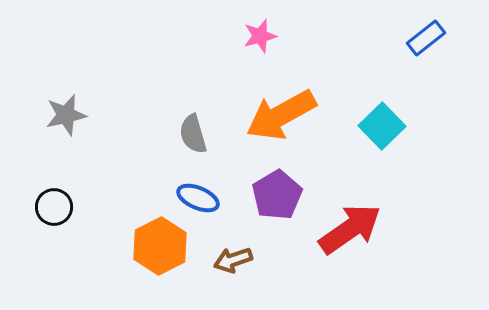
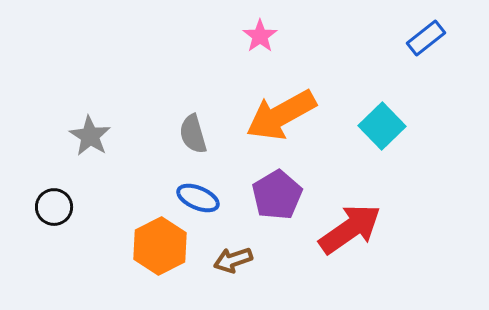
pink star: rotated 20 degrees counterclockwise
gray star: moved 24 px right, 21 px down; rotated 27 degrees counterclockwise
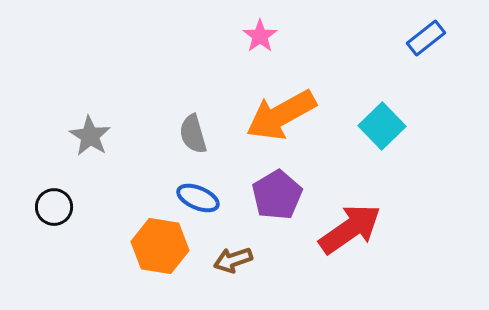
orange hexagon: rotated 24 degrees counterclockwise
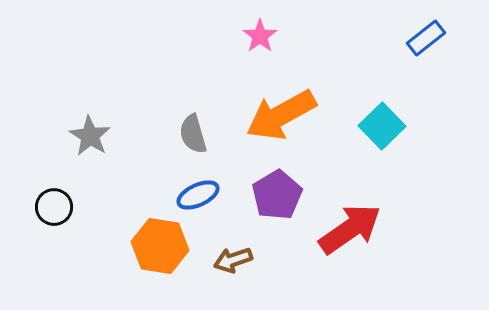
blue ellipse: moved 3 px up; rotated 48 degrees counterclockwise
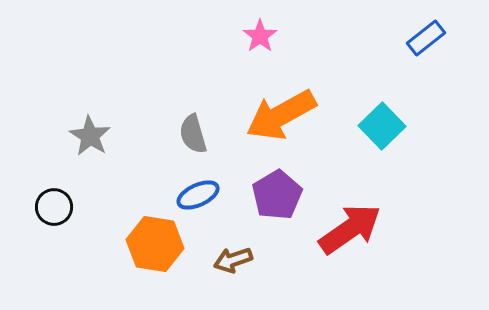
orange hexagon: moved 5 px left, 2 px up
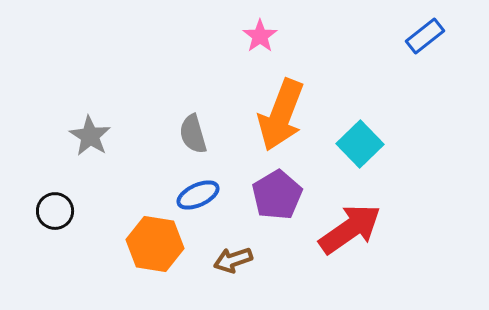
blue rectangle: moved 1 px left, 2 px up
orange arrow: rotated 40 degrees counterclockwise
cyan square: moved 22 px left, 18 px down
black circle: moved 1 px right, 4 px down
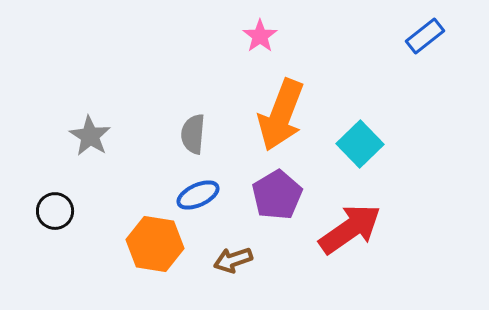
gray semicircle: rotated 21 degrees clockwise
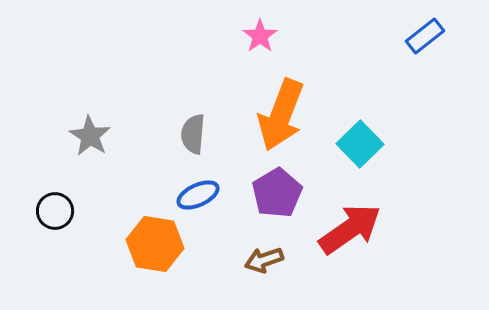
purple pentagon: moved 2 px up
brown arrow: moved 31 px right
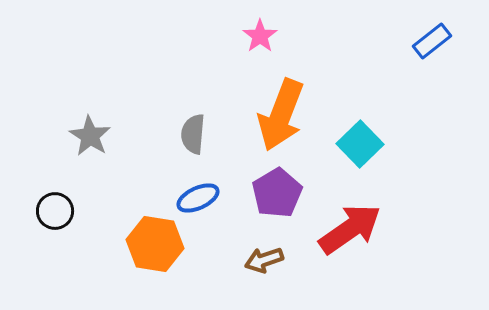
blue rectangle: moved 7 px right, 5 px down
blue ellipse: moved 3 px down
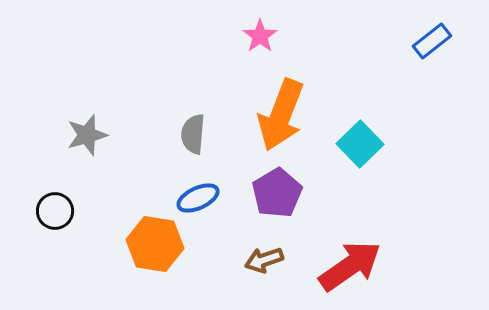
gray star: moved 3 px left, 1 px up; rotated 24 degrees clockwise
red arrow: moved 37 px down
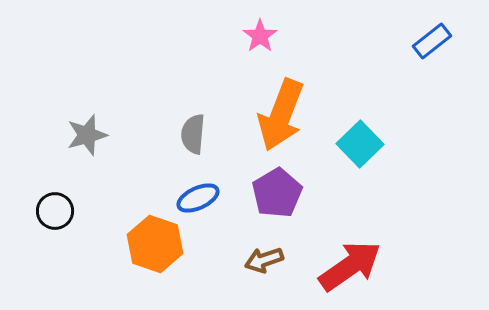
orange hexagon: rotated 10 degrees clockwise
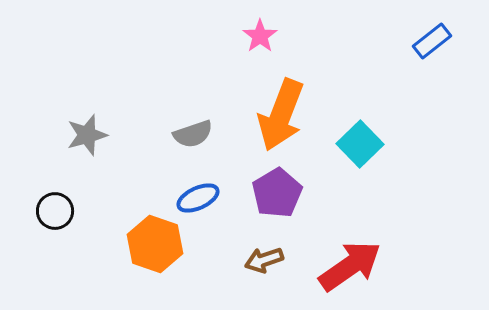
gray semicircle: rotated 114 degrees counterclockwise
